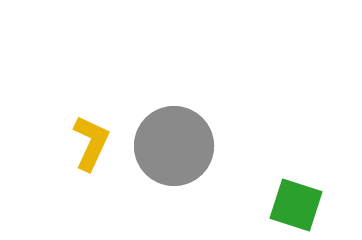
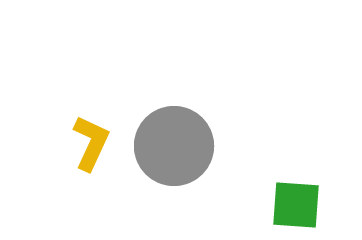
green square: rotated 14 degrees counterclockwise
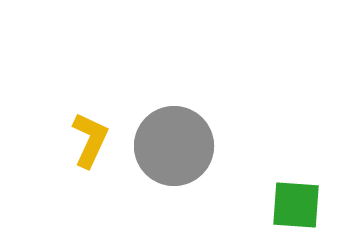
yellow L-shape: moved 1 px left, 3 px up
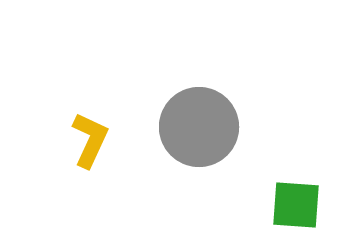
gray circle: moved 25 px right, 19 px up
